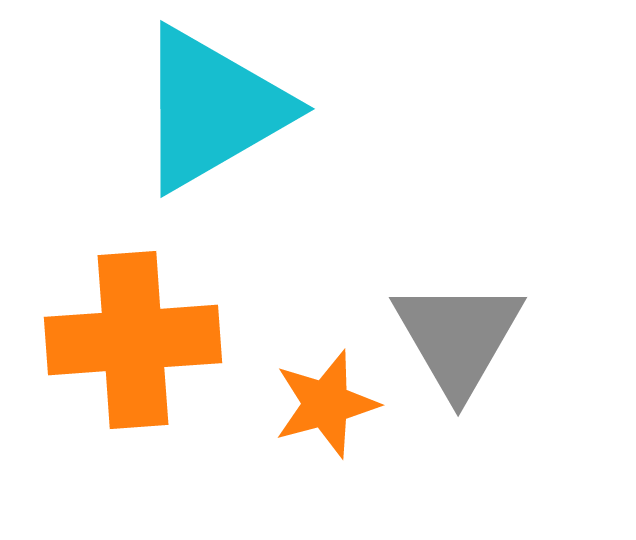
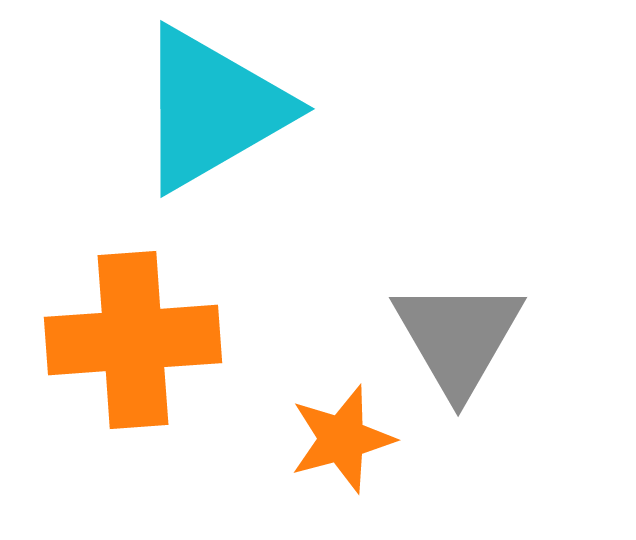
orange star: moved 16 px right, 35 px down
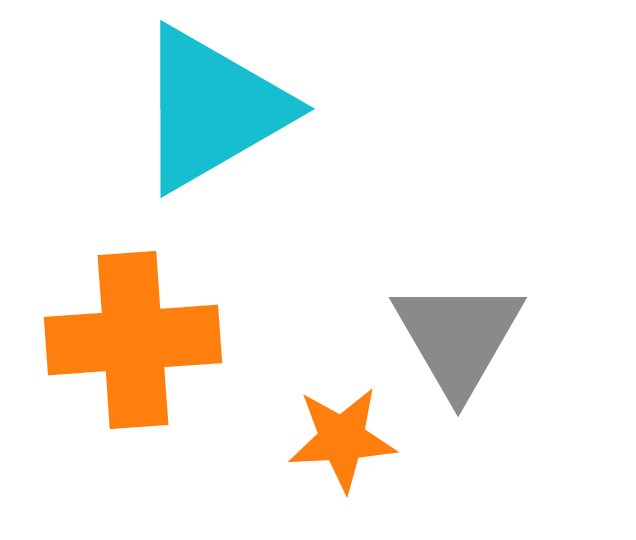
orange star: rotated 12 degrees clockwise
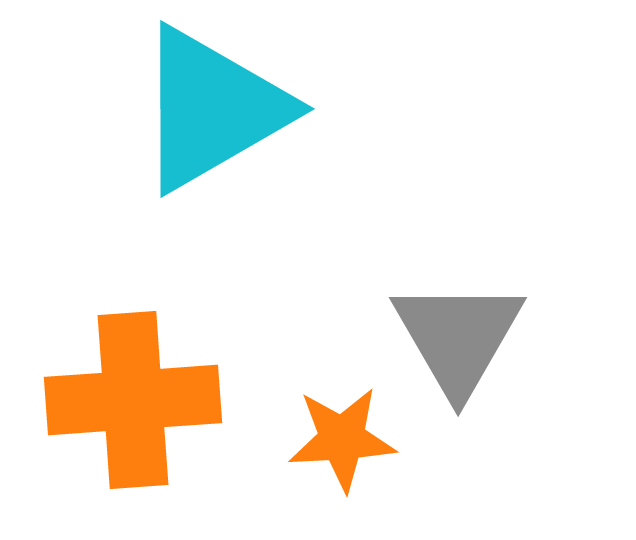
orange cross: moved 60 px down
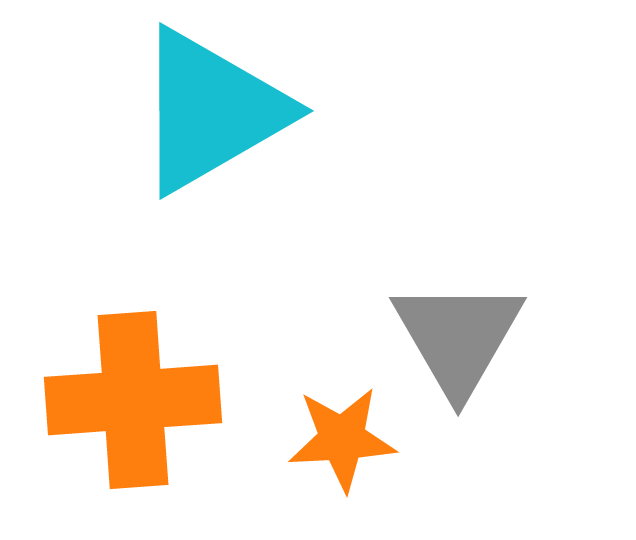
cyan triangle: moved 1 px left, 2 px down
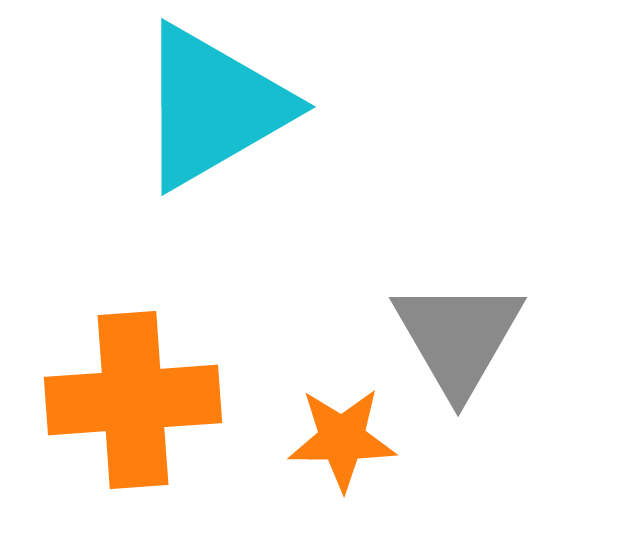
cyan triangle: moved 2 px right, 4 px up
orange star: rotated 3 degrees clockwise
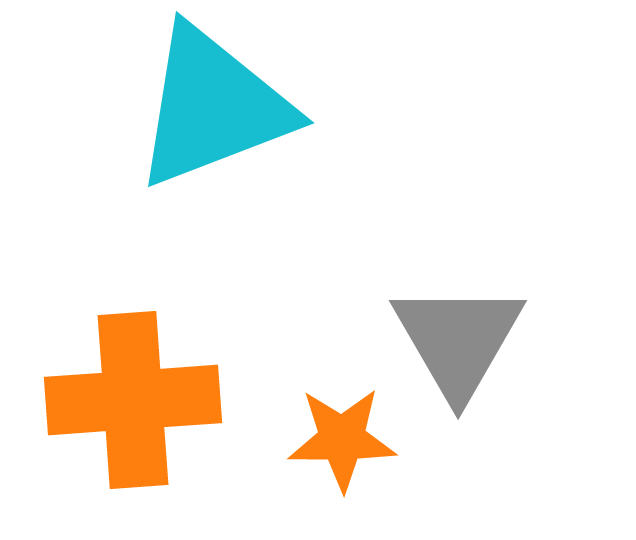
cyan triangle: rotated 9 degrees clockwise
gray triangle: moved 3 px down
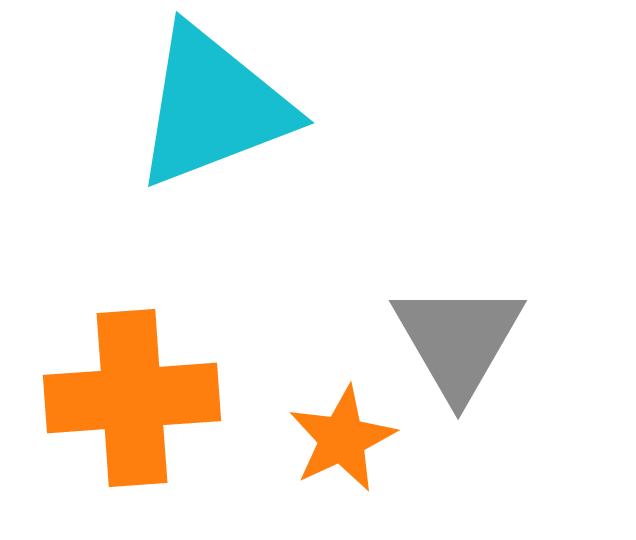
orange cross: moved 1 px left, 2 px up
orange star: rotated 25 degrees counterclockwise
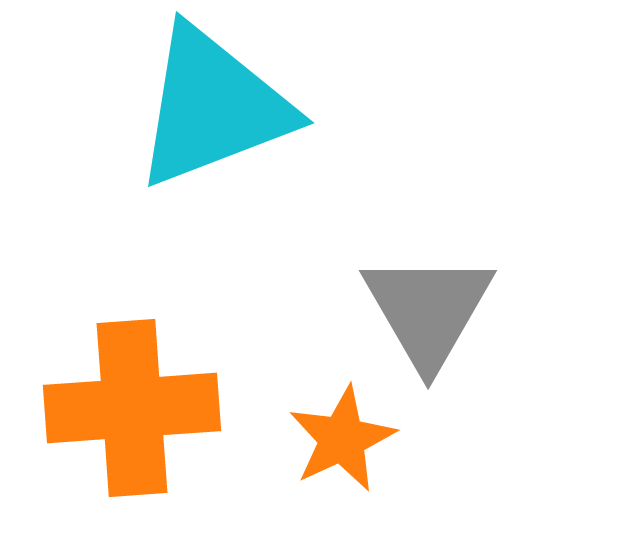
gray triangle: moved 30 px left, 30 px up
orange cross: moved 10 px down
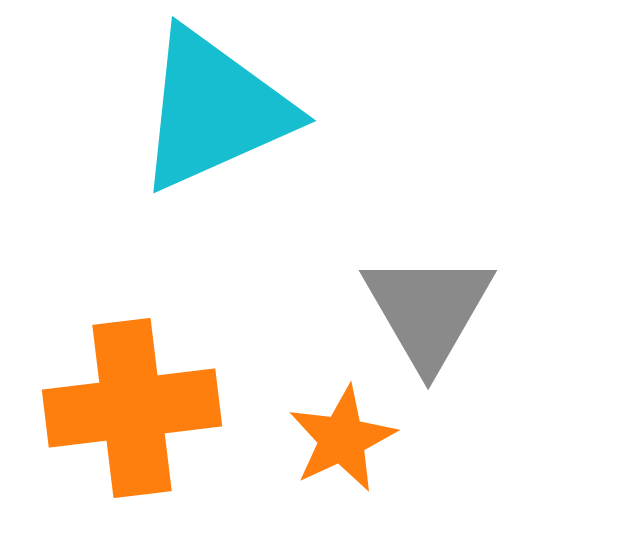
cyan triangle: moved 1 px right, 3 px down; rotated 3 degrees counterclockwise
orange cross: rotated 3 degrees counterclockwise
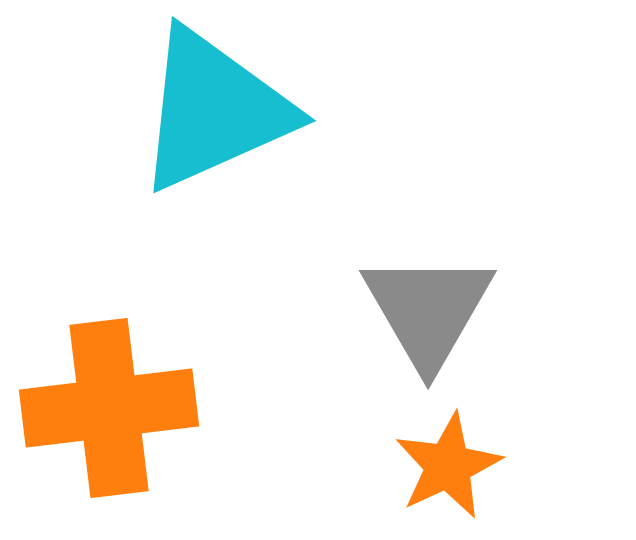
orange cross: moved 23 px left
orange star: moved 106 px right, 27 px down
